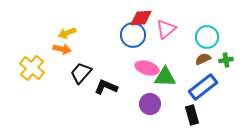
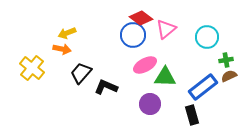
red diamond: rotated 40 degrees clockwise
brown semicircle: moved 26 px right, 17 px down
pink ellipse: moved 2 px left, 3 px up; rotated 45 degrees counterclockwise
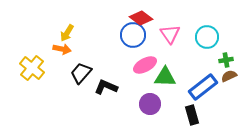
pink triangle: moved 4 px right, 5 px down; rotated 25 degrees counterclockwise
yellow arrow: rotated 36 degrees counterclockwise
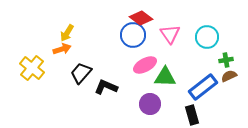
orange arrow: rotated 30 degrees counterclockwise
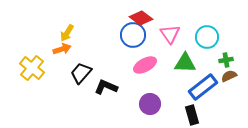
green triangle: moved 20 px right, 14 px up
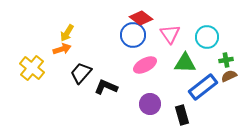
black rectangle: moved 10 px left
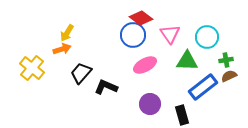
green triangle: moved 2 px right, 2 px up
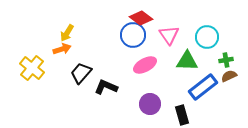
pink triangle: moved 1 px left, 1 px down
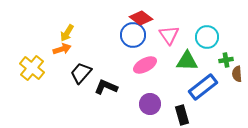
brown semicircle: moved 8 px right, 2 px up; rotated 70 degrees counterclockwise
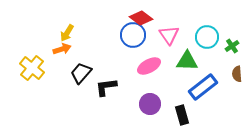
green cross: moved 6 px right, 14 px up; rotated 24 degrees counterclockwise
pink ellipse: moved 4 px right, 1 px down
black L-shape: rotated 30 degrees counterclockwise
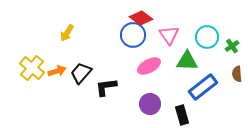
orange arrow: moved 5 px left, 22 px down
